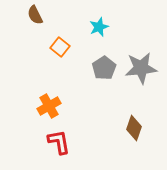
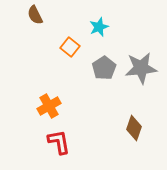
orange square: moved 10 px right
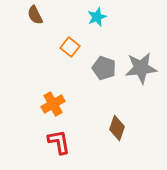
cyan star: moved 2 px left, 10 px up
gray pentagon: rotated 20 degrees counterclockwise
orange cross: moved 4 px right, 2 px up
brown diamond: moved 17 px left
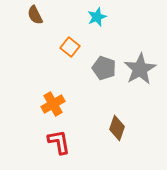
gray star: moved 1 px left, 1 px down; rotated 24 degrees counterclockwise
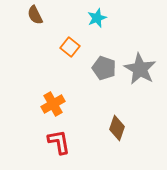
cyan star: moved 1 px down
gray star: rotated 12 degrees counterclockwise
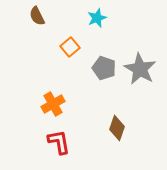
brown semicircle: moved 2 px right, 1 px down
orange square: rotated 12 degrees clockwise
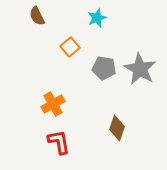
gray pentagon: rotated 10 degrees counterclockwise
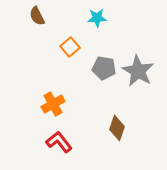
cyan star: rotated 18 degrees clockwise
gray star: moved 2 px left, 2 px down
red L-shape: rotated 28 degrees counterclockwise
